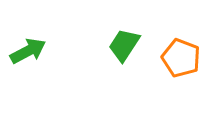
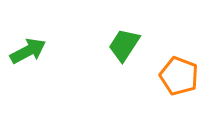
orange pentagon: moved 2 px left, 18 px down
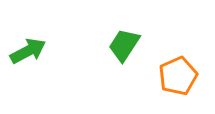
orange pentagon: moved 1 px left; rotated 27 degrees clockwise
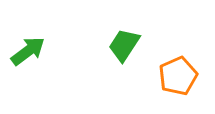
green arrow: rotated 9 degrees counterclockwise
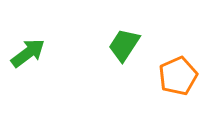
green arrow: moved 2 px down
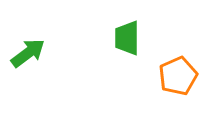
green trapezoid: moved 3 px right, 7 px up; rotated 33 degrees counterclockwise
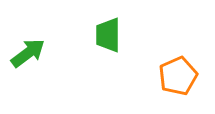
green trapezoid: moved 19 px left, 3 px up
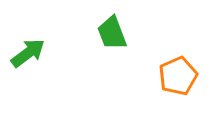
green trapezoid: moved 4 px right, 2 px up; rotated 21 degrees counterclockwise
